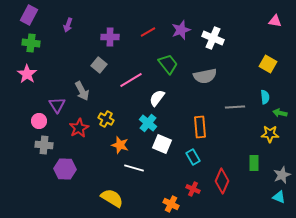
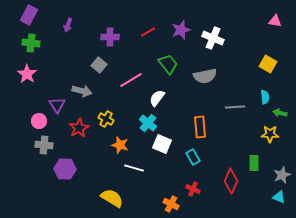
gray arrow: rotated 48 degrees counterclockwise
red diamond: moved 9 px right
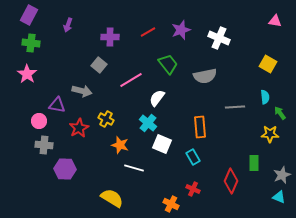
white cross: moved 6 px right
purple triangle: rotated 48 degrees counterclockwise
green arrow: rotated 40 degrees clockwise
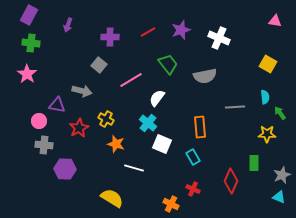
yellow star: moved 3 px left
orange star: moved 4 px left, 1 px up
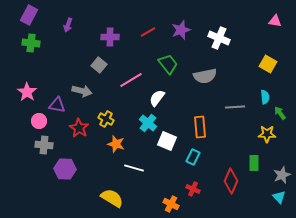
pink star: moved 18 px down
red star: rotated 12 degrees counterclockwise
white square: moved 5 px right, 3 px up
cyan rectangle: rotated 56 degrees clockwise
cyan triangle: rotated 24 degrees clockwise
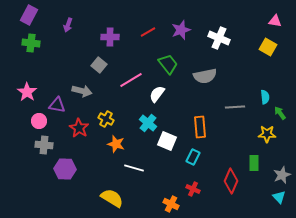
yellow square: moved 17 px up
white semicircle: moved 4 px up
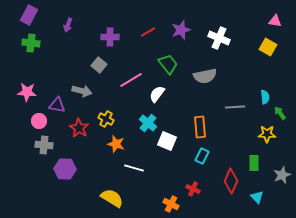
pink star: rotated 30 degrees counterclockwise
cyan rectangle: moved 9 px right, 1 px up
cyan triangle: moved 22 px left
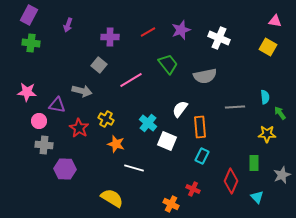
white semicircle: moved 23 px right, 15 px down
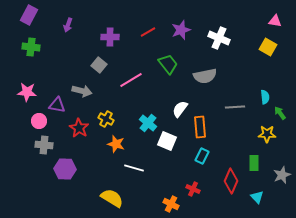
green cross: moved 4 px down
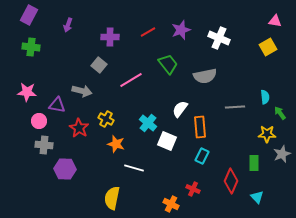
yellow square: rotated 30 degrees clockwise
gray star: moved 21 px up
yellow semicircle: rotated 110 degrees counterclockwise
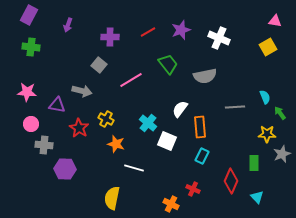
cyan semicircle: rotated 16 degrees counterclockwise
pink circle: moved 8 px left, 3 px down
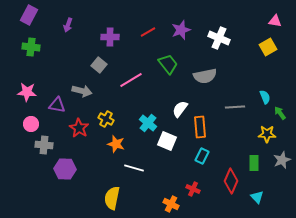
gray star: moved 6 px down
